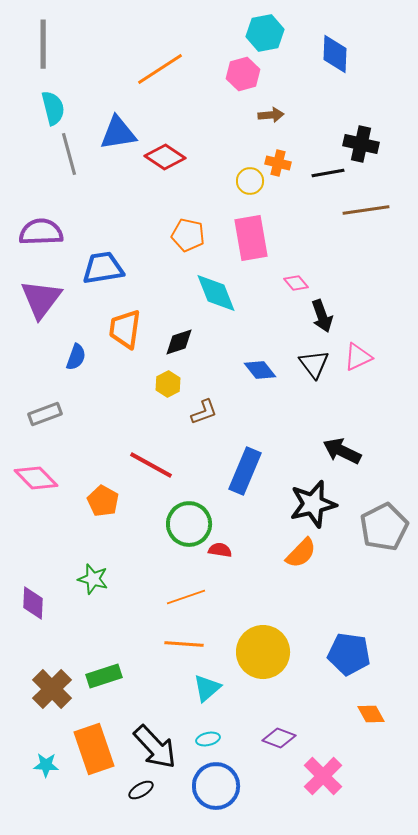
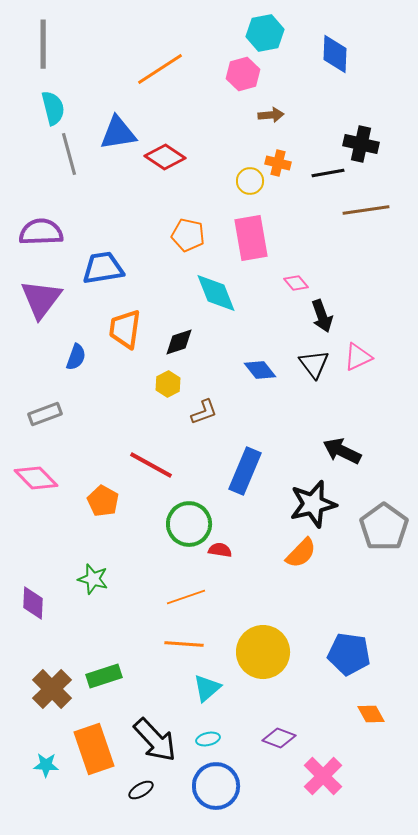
gray pentagon at (384, 527): rotated 9 degrees counterclockwise
black arrow at (155, 747): moved 7 px up
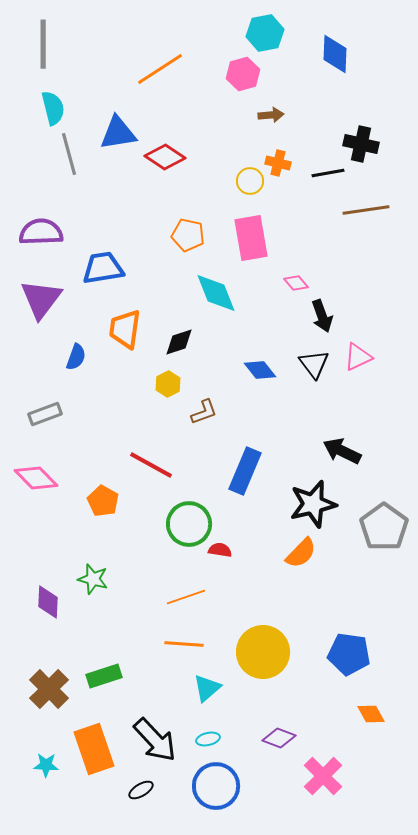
purple diamond at (33, 603): moved 15 px right, 1 px up
brown cross at (52, 689): moved 3 px left
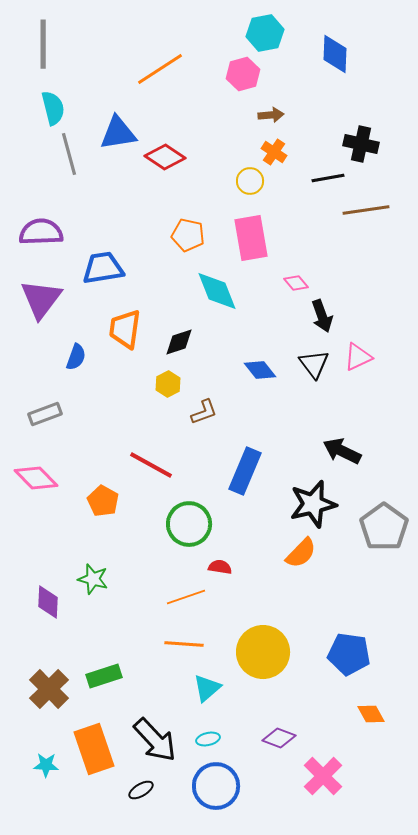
orange cross at (278, 163): moved 4 px left, 11 px up; rotated 20 degrees clockwise
black line at (328, 173): moved 5 px down
cyan diamond at (216, 293): moved 1 px right, 2 px up
red semicircle at (220, 550): moved 17 px down
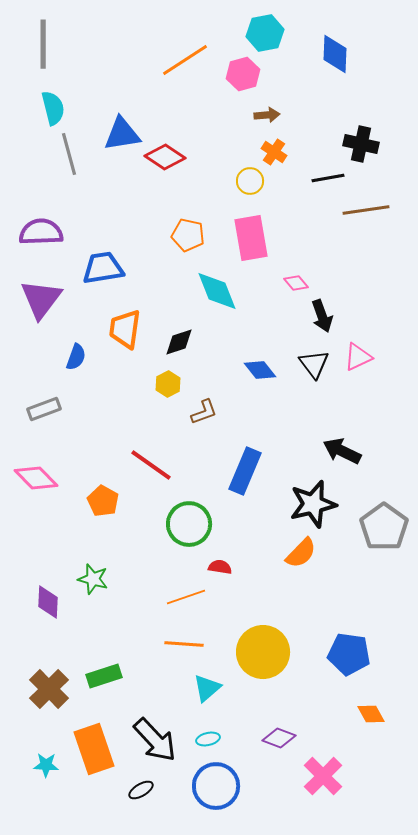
orange line at (160, 69): moved 25 px right, 9 px up
brown arrow at (271, 115): moved 4 px left
blue triangle at (118, 133): moved 4 px right, 1 px down
gray rectangle at (45, 414): moved 1 px left, 5 px up
red line at (151, 465): rotated 6 degrees clockwise
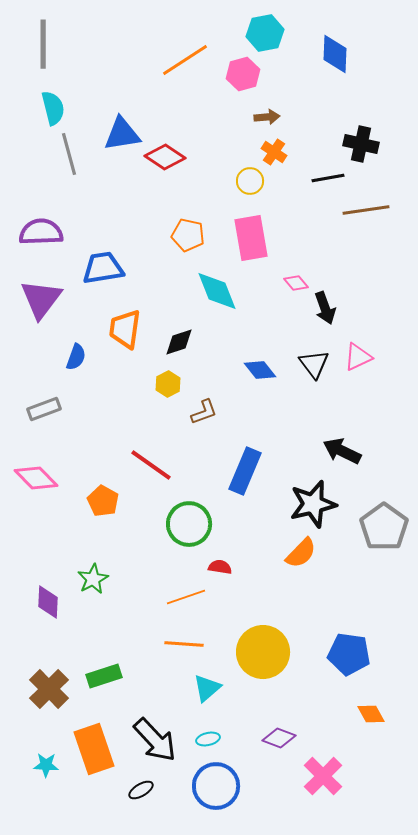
brown arrow at (267, 115): moved 2 px down
black arrow at (322, 316): moved 3 px right, 8 px up
green star at (93, 579): rotated 28 degrees clockwise
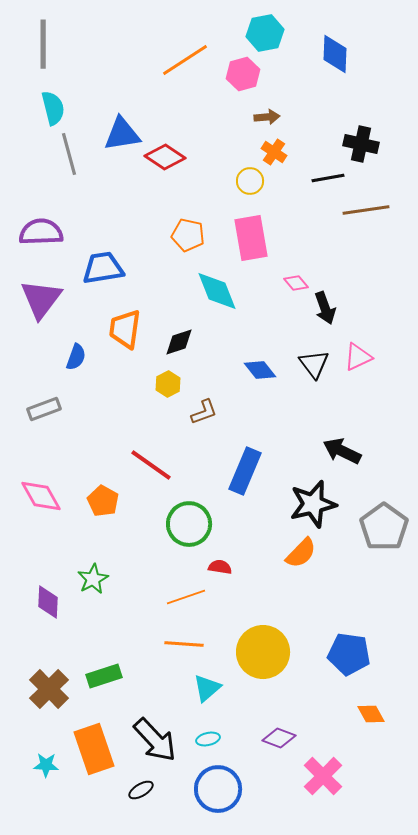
pink diamond at (36, 478): moved 5 px right, 18 px down; rotated 15 degrees clockwise
blue circle at (216, 786): moved 2 px right, 3 px down
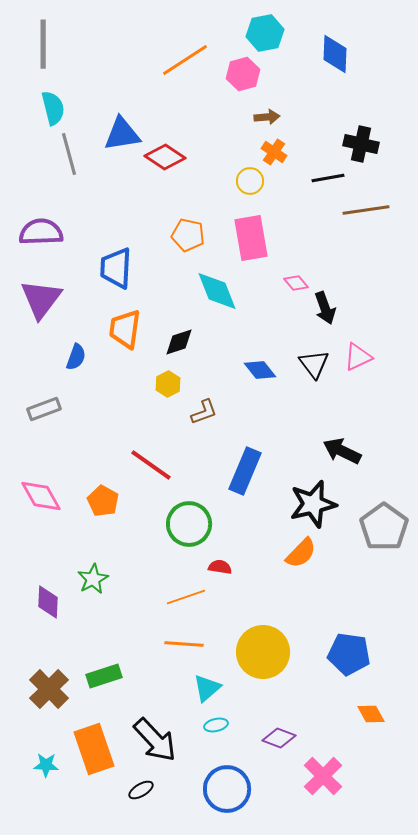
blue trapezoid at (103, 268): moved 13 px right; rotated 78 degrees counterclockwise
cyan ellipse at (208, 739): moved 8 px right, 14 px up
blue circle at (218, 789): moved 9 px right
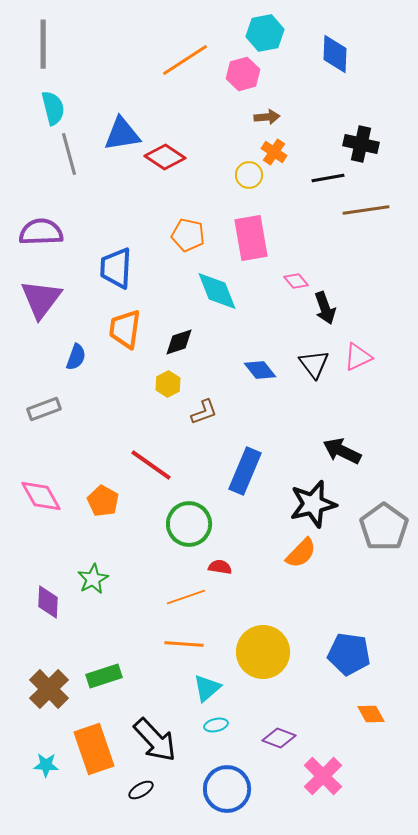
yellow circle at (250, 181): moved 1 px left, 6 px up
pink diamond at (296, 283): moved 2 px up
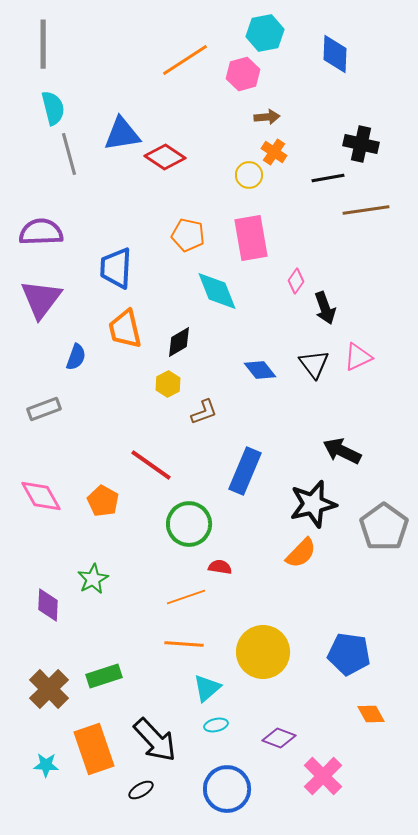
pink diamond at (296, 281): rotated 75 degrees clockwise
orange trapezoid at (125, 329): rotated 21 degrees counterclockwise
black diamond at (179, 342): rotated 12 degrees counterclockwise
purple diamond at (48, 602): moved 3 px down
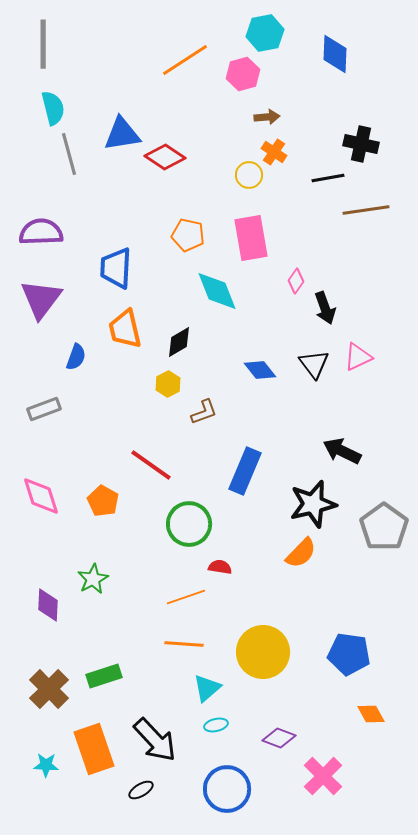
pink diamond at (41, 496): rotated 12 degrees clockwise
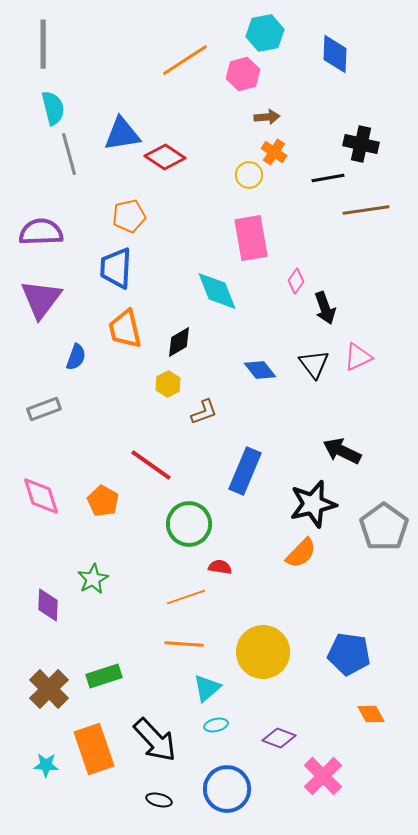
orange pentagon at (188, 235): moved 59 px left, 19 px up; rotated 24 degrees counterclockwise
black ellipse at (141, 790): moved 18 px right, 10 px down; rotated 45 degrees clockwise
